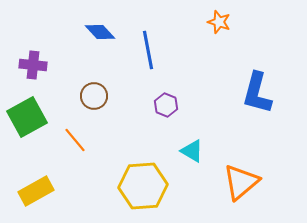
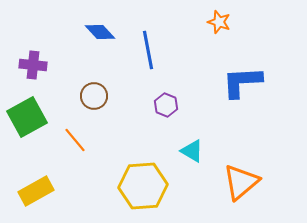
blue L-shape: moved 15 px left, 11 px up; rotated 72 degrees clockwise
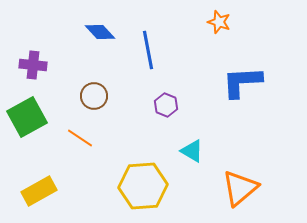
orange line: moved 5 px right, 2 px up; rotated 16 degrees counterclockwise
orange triangle: moved 1 px left, 6 px down
yellow rectangle: moved 3 px right
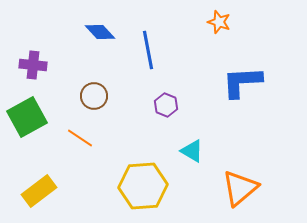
yellow rectangle: rotated 8 degrees counterclockwise
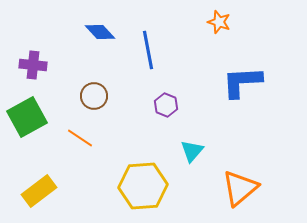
cyan triangle: rotated 40 degrees clockwise
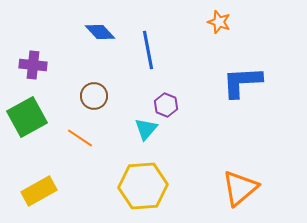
cyan triangle: moved 46 px left, 22 px up
yellow rectangle: rotated 8 degrees clockwise
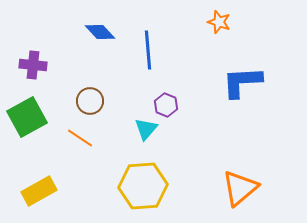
blue line: rotated 6 degrees clockwise
brown circle: moved 4 px left, 5 px down
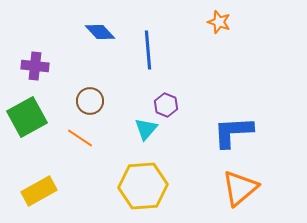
purple cross: moved 2 px right, 1 px down
blue L-shape: moved 9 px left, 50 px down
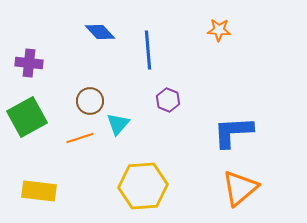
orange star: moved 8 px down; rotated 15 degrees counterclockwise
purple cross: moved 6 px left, 3 px up
purple hexagon: moved 2 px right, 5 px up
cyan triangle: moved 28 px left, 5 px up
orange line: rotated 52 degrees counterclockwise
yellow rectangle: rotated 36 degrees clockwise
